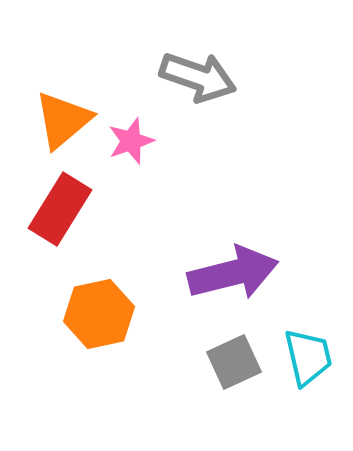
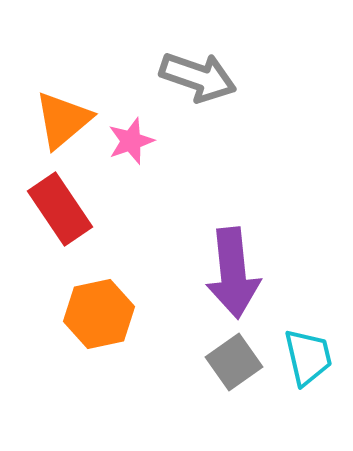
red rectangle: rotated 66 degrees counterclockwise
purple arrow: rotated 98 degrees clockwise
gray square: rotated 10 degrees counterclockwise
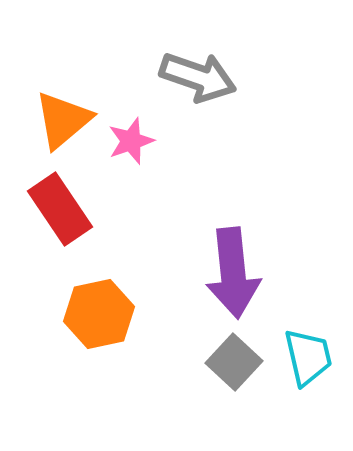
gray square: rotated 12 degrees counterclockwise
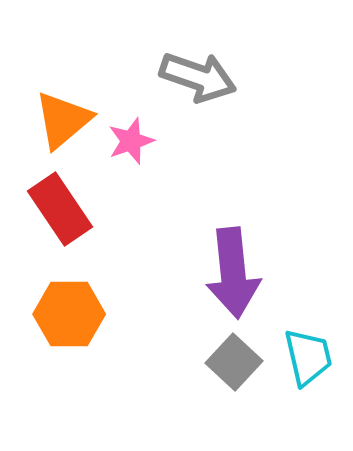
orange hexagon: moved 30 px left; rotated 12 degrees clockwise
